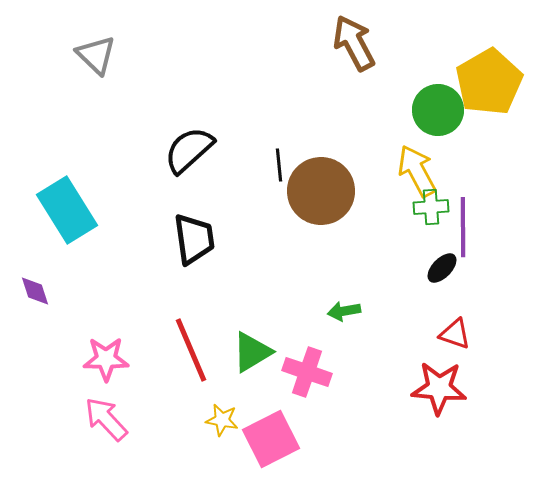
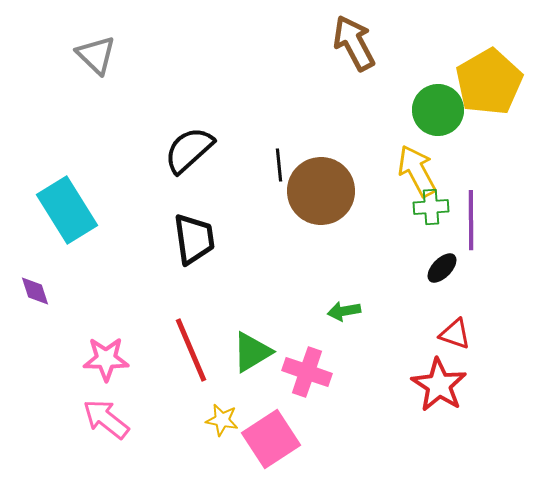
purple line: moved 8 px right, 7 px up
red star: moved 3 px up; rotated 28 degrees clockwise
pink arrow: rotated 9 degrees counterclockwise
pink square: rotated 6 degrees counterclockwise
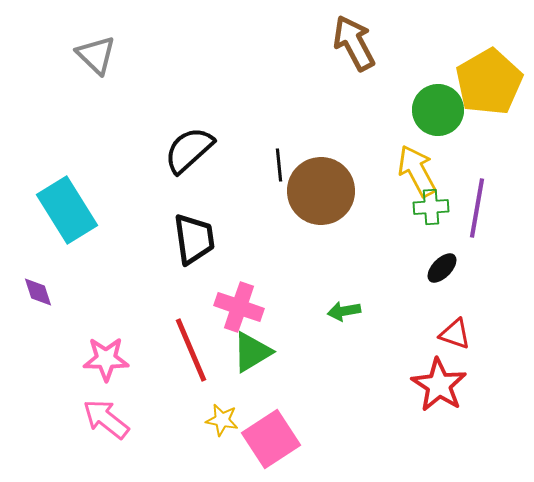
purple line: moved 6 px right, 12 px up; rotated 10 degrees clockwise
purple diamond: moved 3 px right, 1 px down
pink cross: moved 68 px left, 65 px up
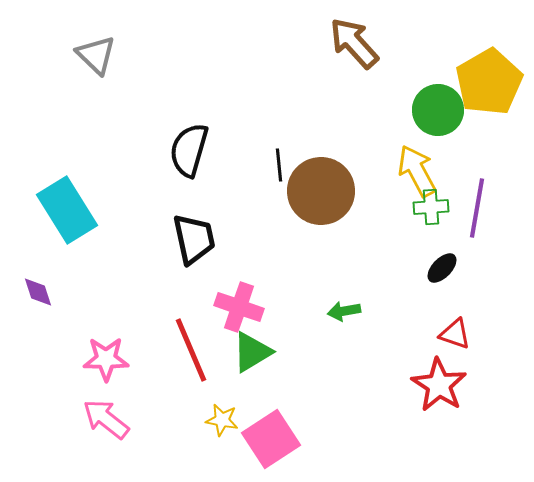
brown arrow: rotated 14 degrees counterclockwise
black semicircle: rotated 32 degrees counterclockwise
black trapezoid: rotated 4 degrees counterclockwise
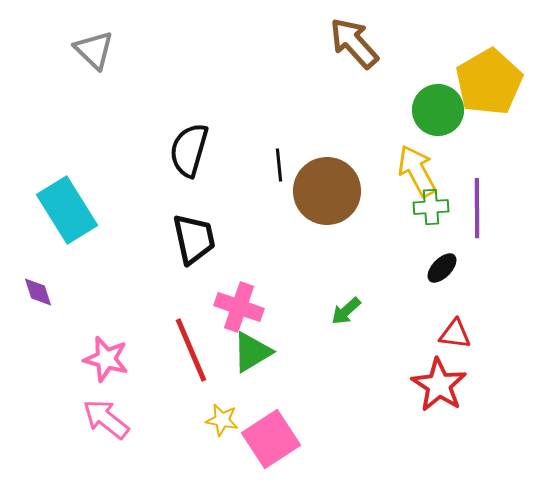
gray triangle: moved 2 px left, 5 px up
brown circle: moved 6 px right
purple line: rotated 10 degrees counterclockwise
green arrow: moved 2 px right; rotated 32 degrees counterclockwise
red triangle: rotated 12 degrees counterclockwise
pink star: rotated 15 degrees clockwise
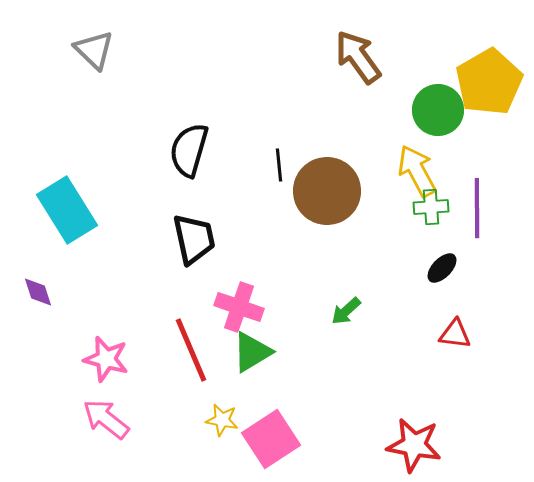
brown arrow: moved 4 px right, 14 px down; rotated 6 degrees clockwise
red star: moved 25 px left, 60 px down; rotated 22 degrees counterclockwise
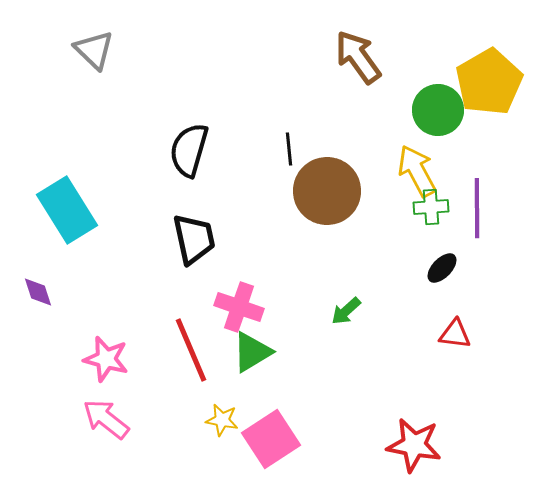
black line: moved 10 px right, 16 px up
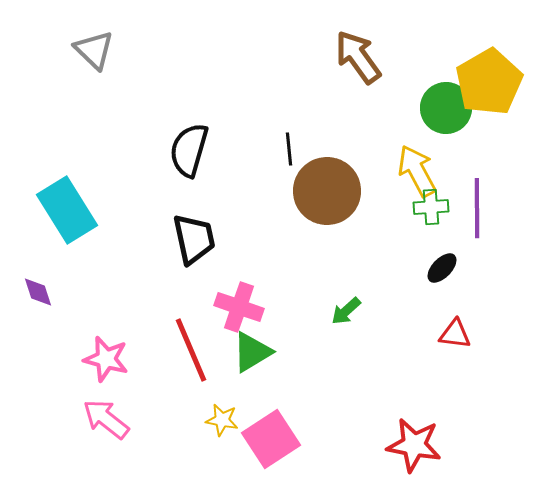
green circle: moved 8 px right, 2 px up
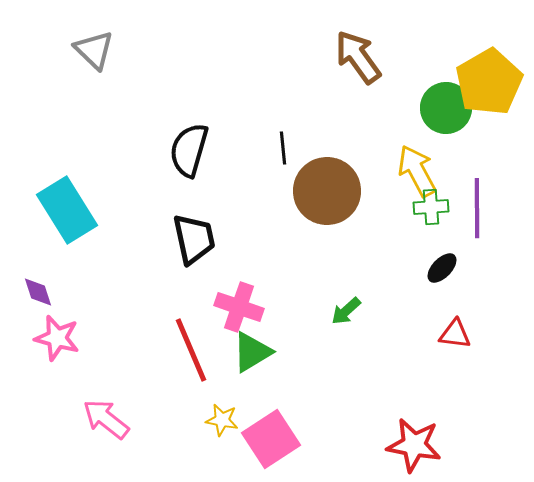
black line: moved 6 px left, 1 px up
pink star: moved 49 px left, 21 px up
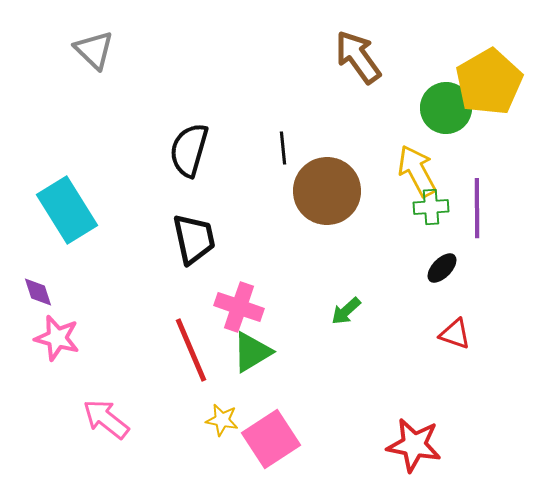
red triangle: rotated 12 degrees clockwise
